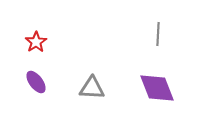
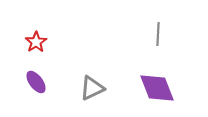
gray triangle: rotated 28 degrees counterclockwise
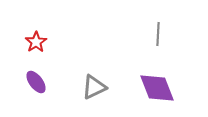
gray triangle: moved 2 px right, 1 px up
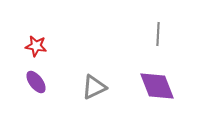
red star: moved 4 px down; rotated 30 degrees counterclockwise
purple diamond: moved 2 px up
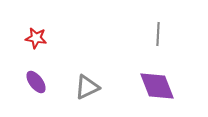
red star: moved 8 px up
gray triangle: moved 7 px left
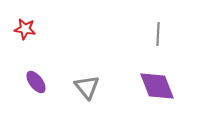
red star: moved 11 px left, 9 px up
gray triangle: rotated 44 degrees counterclockwise
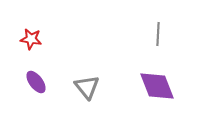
red star: moved 6 px right, 10 px down
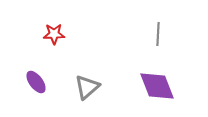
red star: moved 23 px right, 5 px up; rotated 10 degrees counterclockwise
gray triangle: rotated 28 degrees clockwise
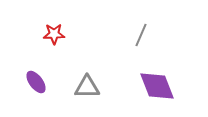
gray line: moved 17 px left, 1 px down; rotated 20 degrees clockwise
gray triangle: rotated 40 degrees clockwise
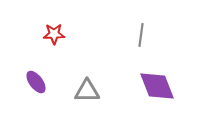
gray line: rotated 15 degrees counterclockwise
gray triangle: moved 4 px down
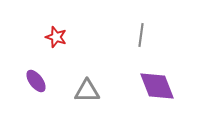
red star: moved 2 px right, 3 px down; rotated 20 degrees clockwise
purple ellipse: moved 1 px up
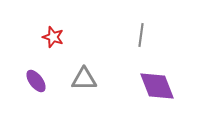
red star: moved 3 px left
gray triangle: moved 3 px left, 12 px up
